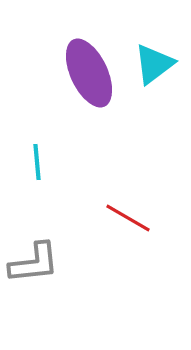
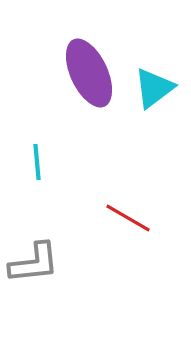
cyan triangle: moved 24 px down
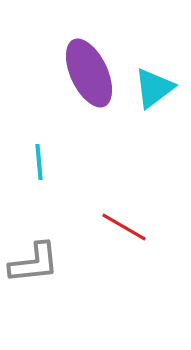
cyan line: moved 2 px right
red line: moved 4 px left, 9 px down
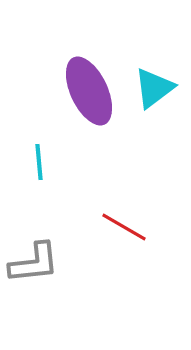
purple ellipse: moved 18 px down
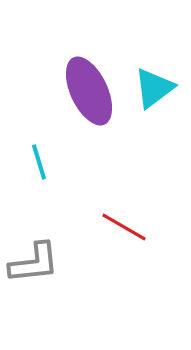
cyan line: rotated 12 degrees counterclockwise
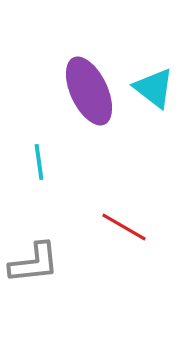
cyan triangle: rotated 45 degrees counterclockwise
cyan line: rotated 9 degrees clockwise
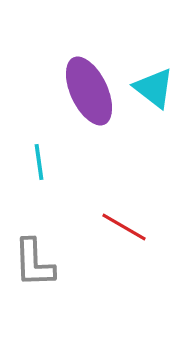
gray L-shape: rotated 94 degrees clockwise
